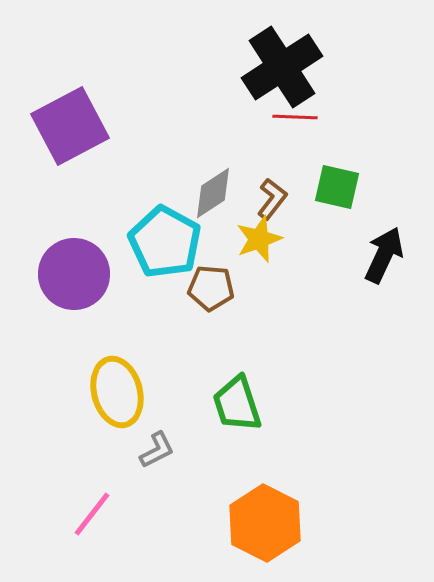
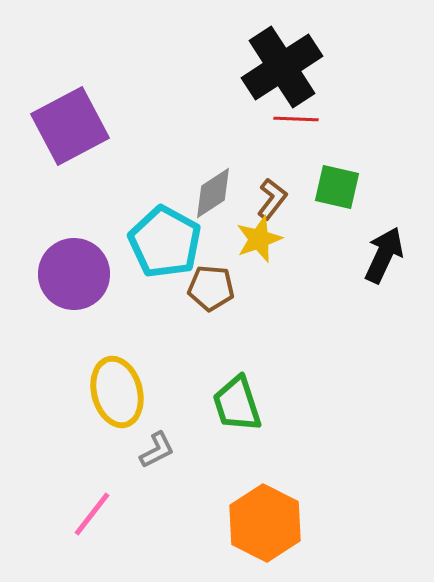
red line: moved 1 px right, 2 px down
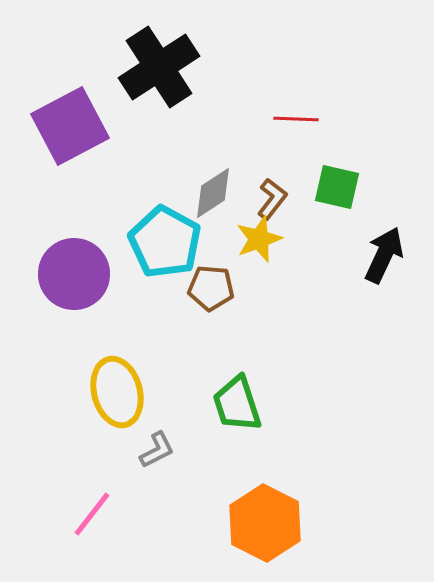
black cross: moved 123 px left
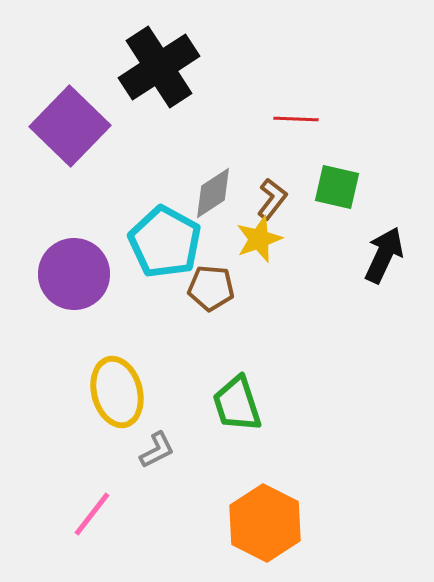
purple square: rotated 18 degrees counterclockwise
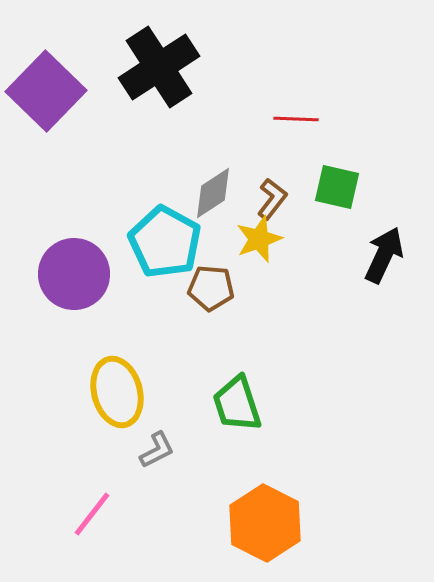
purple square: moved 24 px left, 35 px up
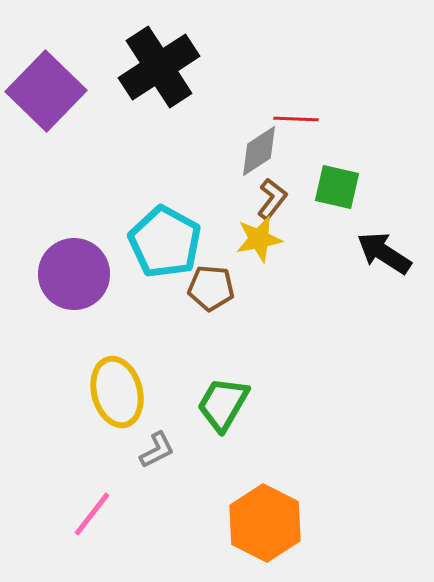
gray diamond: moved 46 px right, 42 px up
yellow star: rotated 9 degrees clockwise
black arrow: moved 2 px up; rotated 82 degrees counterclockwise
green trapezoid: moved 14 px left; rotated 48 degrees clockwise
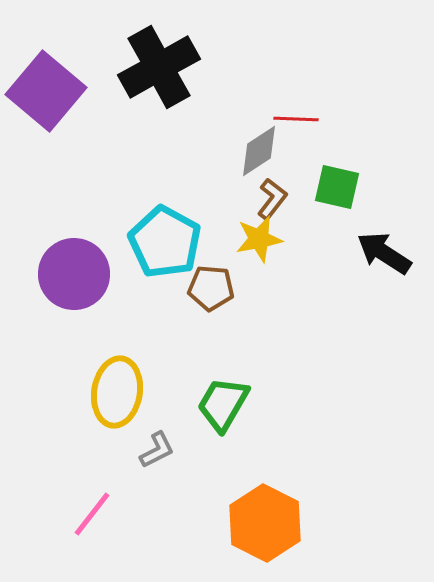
black cross: rotated 4 degrees clockwise
purple square: rotated 4 degrees counterclockwise
yellow ellipse: rotated 24 degrees clockwise
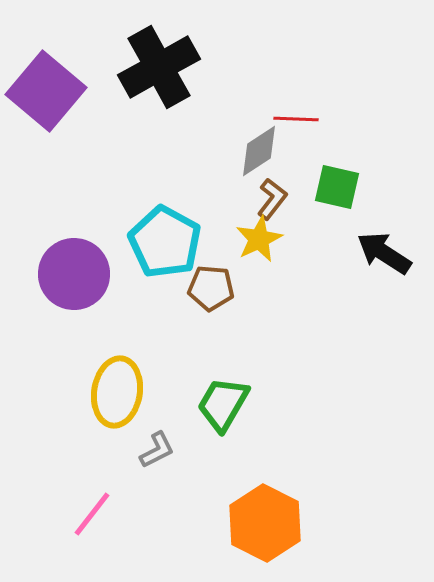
yellow star: rotated 15 degrees counterclockwise
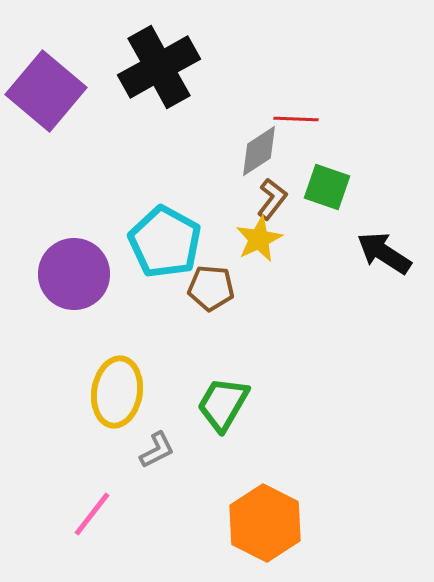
green square: moved 10 px left; rotated 6 degrees clockwise
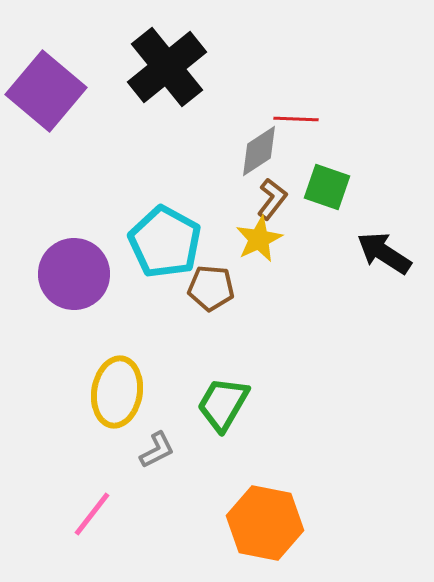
black cross: moved 8 px right; rotated 10 degrees counterclockwise
orange hexagon: rotated 16 degrees counterclockwise
